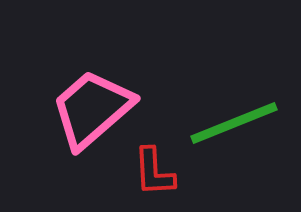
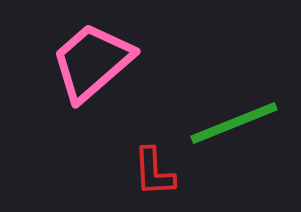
pink trapezoid: moved 47 px up
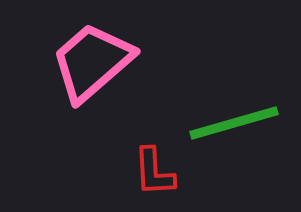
green line: rotated 6 degrees clockwise
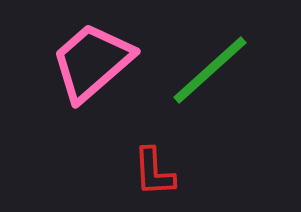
green line: moved 24 px left, 53 px up; rotated 26 degrees counterclockwise
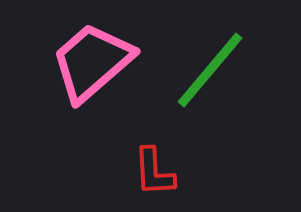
green line: rotated 8 degrees counterclockwise
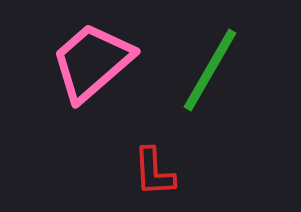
green line: rotated 10 degrees counterclockwise
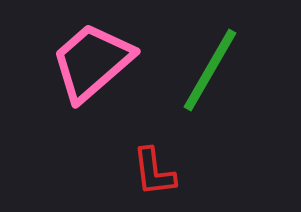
red L-shape: rotated 4 degrees counterclockwise
